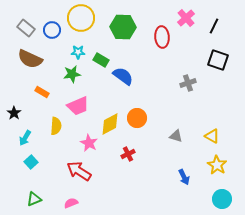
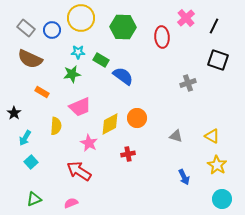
pink trapezoid: moved 2 px right, 1 px down
red cross: rotated 16 degrees clockwise
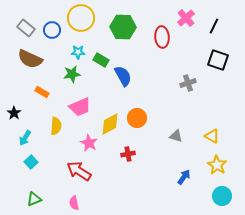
blue semicircle: rotated 25 degrees clockwise
blue arrow: rotated 119 degrees counterclockwise
cyan circle: moved 3 px up
pink semicircle: moved 3 px right; rotated 80 degrees counterclockwise
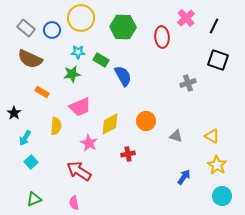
orange circle: moved 9 px right, 3 px down
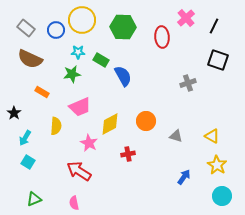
yellow circle: moved 1 px right, 2 px down
blue circle: moved 4 px right
cyan square: moved 3 px left; rotated 16 degrees counterclockwise
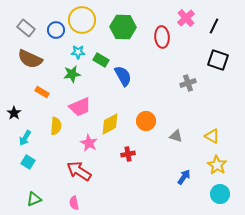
cyan circle: moved 2 px left, 2 px up
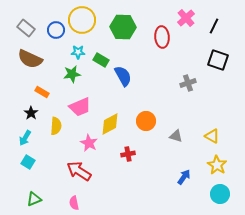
black star: moved 17 px right
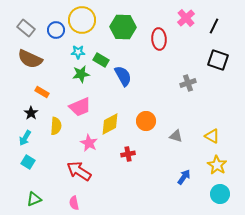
red ellipse: moved 3 px left, 2 px down
green star: moved 9 px right
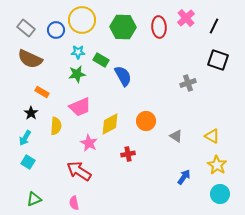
red ellipse: moved 12 px up
green star: moved 4 px left
gray triangle: rotated 16 degrees clockwise
